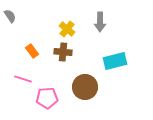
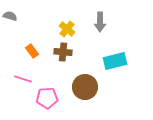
gray semicircle: rotated 40 degrees counterclockwise
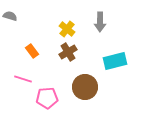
brown cross: moved 5 px right; rotated 36 degrees counterclockwise
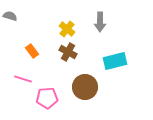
brown cross: rotated 30 degrees counterclockwise
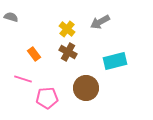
gray semicircle: moved 1 px right, 1 px down
gray arrow: rotated 60 degrees clockwise
orange rectangle: moved 2 px right, 3 px down
brown circle: moved 1 px right, 1 px down
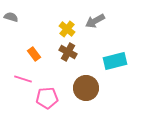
gray arrow: moved 5 px left, 1 px up
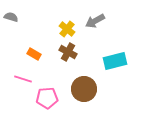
orange rectangle: rotated 24 degrees counterclockwise
brown circle: moved 2 px left, 1 px down
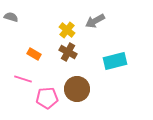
yellow cross: moved 1 px down
brown circle: moved 7 px left
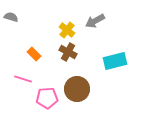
orange rectangle: rotated 16 degrees clockwise
